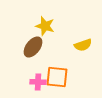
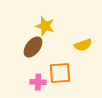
orange square: moved 3 px right, 4 px up; rotated 10 degrees counterclockwise
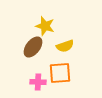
yellow semicircle: moved 18 px left, 1 px down
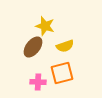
orange square: moved 2 px right; rotated 10 degrees counterclockwise
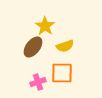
yellow star: rotated 18 degrees clockwise
orange square: rotated 15 degrees clockwise
pink cross: rotated 21 degrees counterclockwise
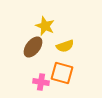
yellow star: rotated 12 degrees counterclockwise
orange square: rotated 15 degrees clockwise
pink cross: moved 3 px right; rotated 28 degrees clockwise
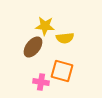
yellow star: rotated 18 degrees counterclockwise
yellow semicircle: moved 8 px up; rotated 12 degrees clockwise
orange square: moved 2 px up
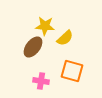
yellow semicircle: rotated 36 degrees counterclockwise
orange square: moved 10 px right
pink cross: moved 1 px up
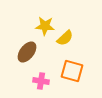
brown ellipse: moved 6 px left, 5 px down
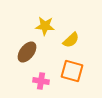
yellow semicircle: moved 6 px right, 2 px down
